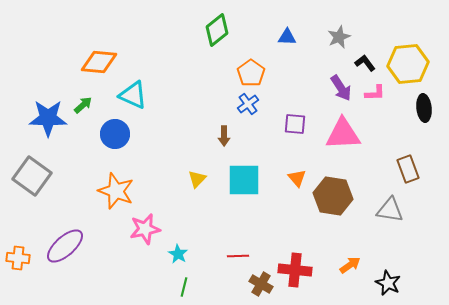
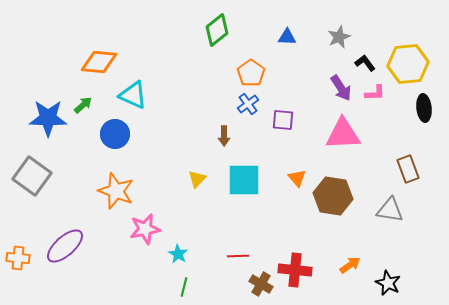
purple square: moved 12 px left, 4 px up
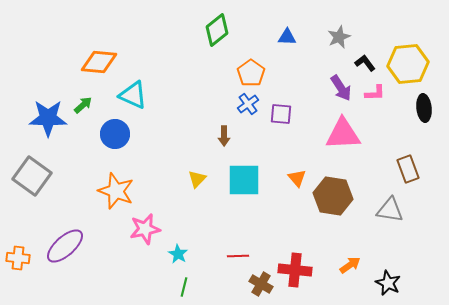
purple square: moved 2 px left, 6 px up
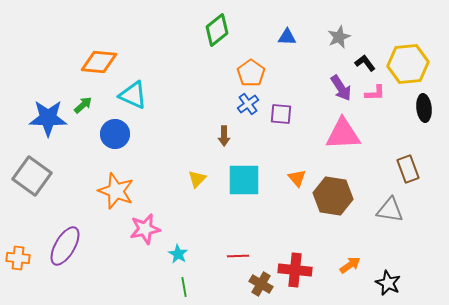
purple ellipse: rotated 18 degrees counterclockwise
green line: rotated 24 degrees counterclockwise
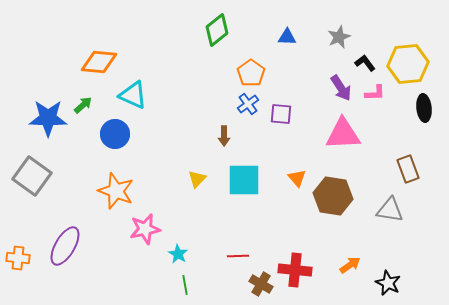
green line: moved 1 px right, 2 px up
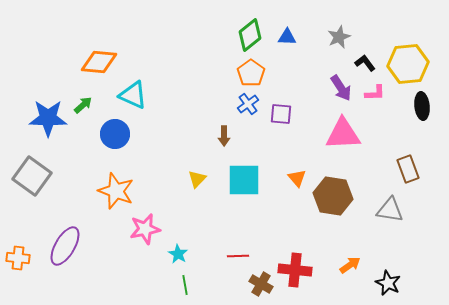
green diamond: moved 33 px right, 5 px down
black ellipse: moved 2 px left, 2 px up
